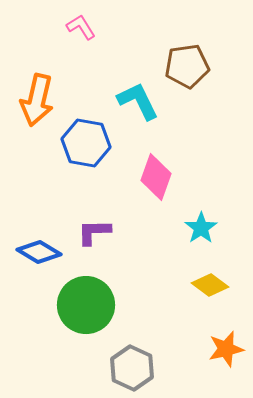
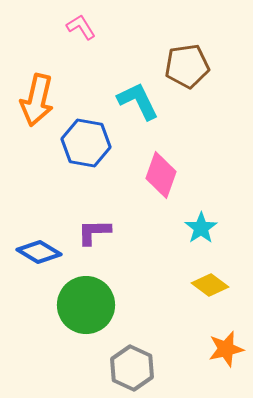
pink diamond: moved 5 px right, 2 px up
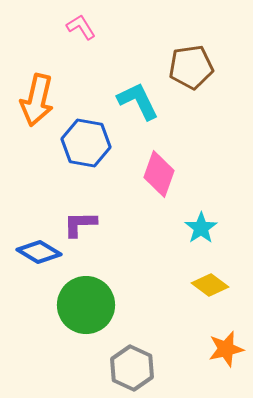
brown pentagon: moved 4 px right, 1 px down
pink diamond: moved 2 px left, 1 px up
purple L-shape: moved 14 px left, 8 px up
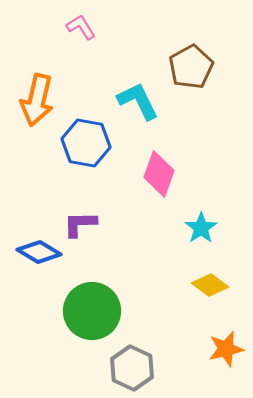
brown pentagon: rotated 21 degrees counterclockwise
green circle: moved 6 px right, 6 px down
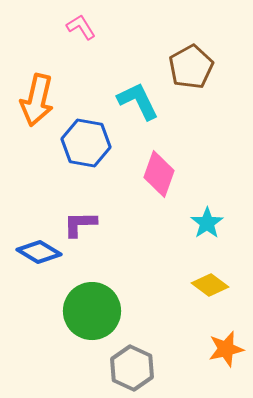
cyan star: moved 6 px right, 5 px up
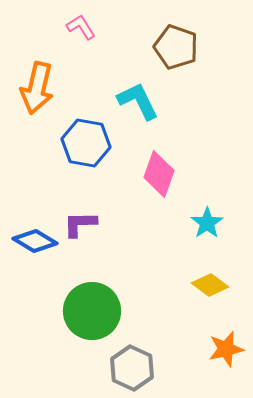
brown pentagon: moved 15 px left, 20 px up; rotated 24 degrees counterclockwise
orange arrow: moved 12 px up
blue diamond: moved 4 px left, 11 px up
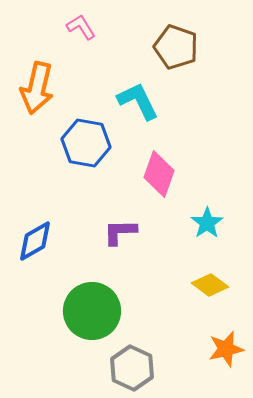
purple L-shape: moved 40 px right, 8 px down
blue diamond: rotated 60 degrees counterclockwise
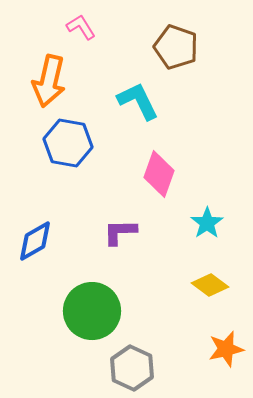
orange arrow: moved 12 px right, 7 px up
blue hexagon: moved 18 px left
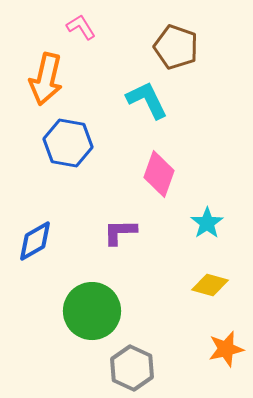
orange arrow: moved 3 px left, 2 px up
cyan L-shape: moved 9 px right, 1 px up
yellow diamond: rotated 21 degrees counterclockwise
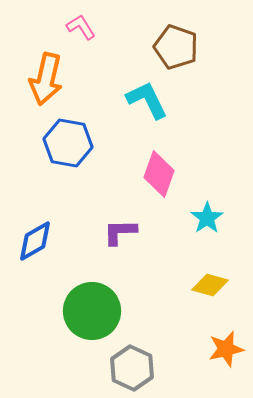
cyan star: moved 5 px up
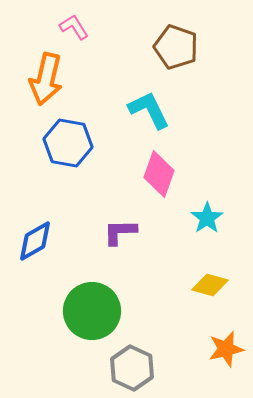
pink L-shape: moved 7 px left
cyan L-shape: moved 2 px right, 10 px down
